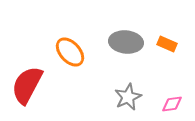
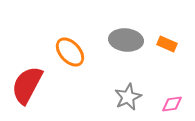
gray ellipse: moved 2 px up
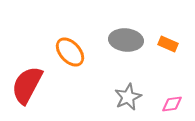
orange rectangle: moved 1 px right
